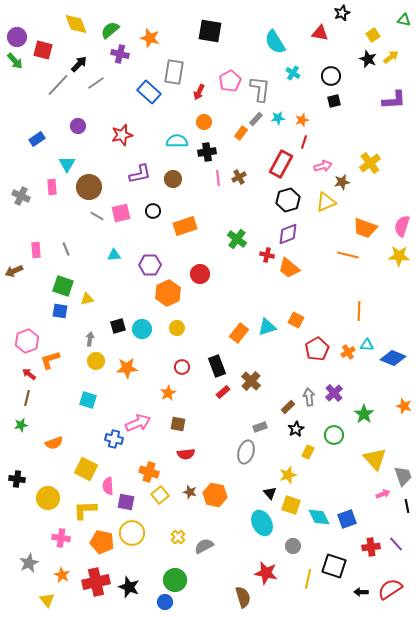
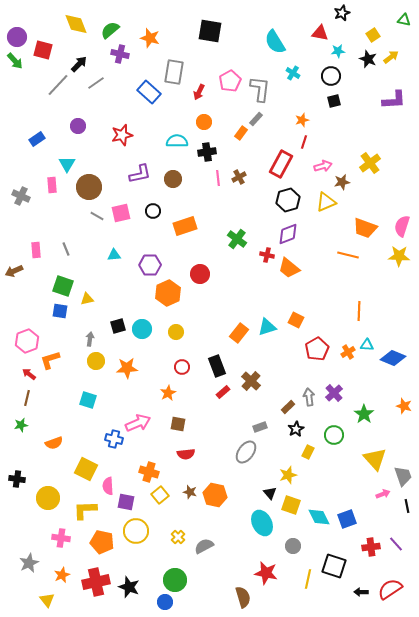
cyan star at (278, 118): moved 60 px right, 67 px up
pink rectangle at (52, 187): moved 2 px up
yellow circle at (177, 328): moved 1 px left, 4 px down
gray ellipse at (246, 452): rotated 20 degrees clockwise
yellow circle at (132, 533): moved 4 px right, 2 px up
orange star at (62, 575): rotated 21 degrees clockwise
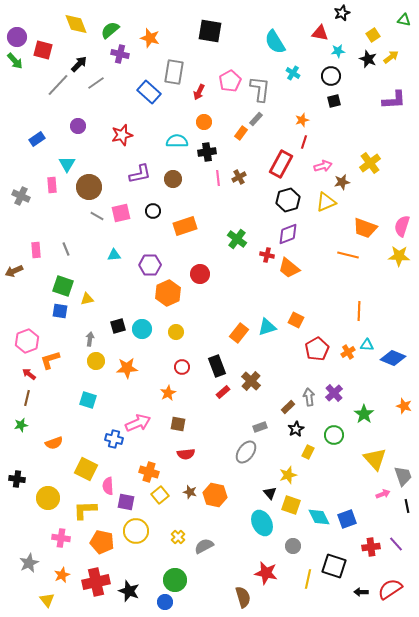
black star at (129, 587): moved 4 px down
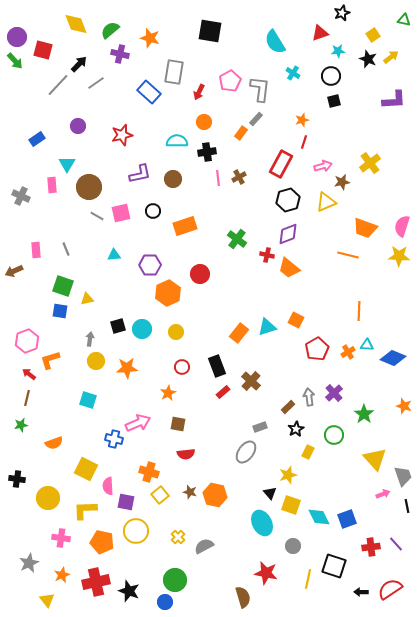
red triangle at (320, 33): rotated 30 degrees counterclockwise
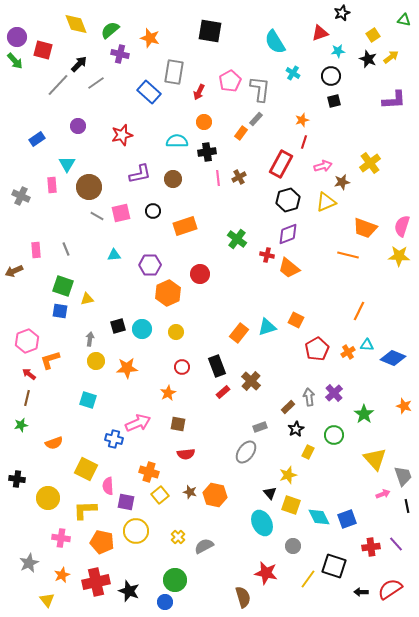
orange line at (359, 311): rotated 24 degrees clockwise
yellow line at (308, 579): rotated 24 degrees clockwise
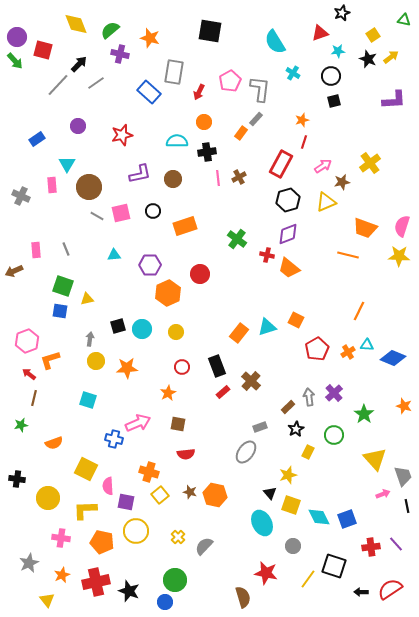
pink arrow at (323, 166): rotated 18 degrees counterclockwise
brown line at (27, 398): moved 7 px right
gray semicircle at (204, 546): rotated 18 degrees counterclockwise
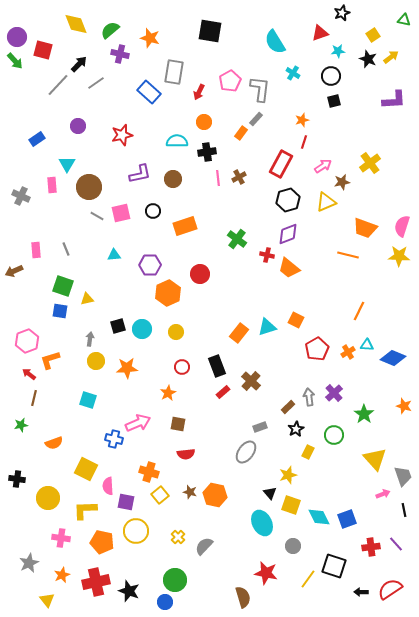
black line at (407, 506): moved 3 px left, 4 px down
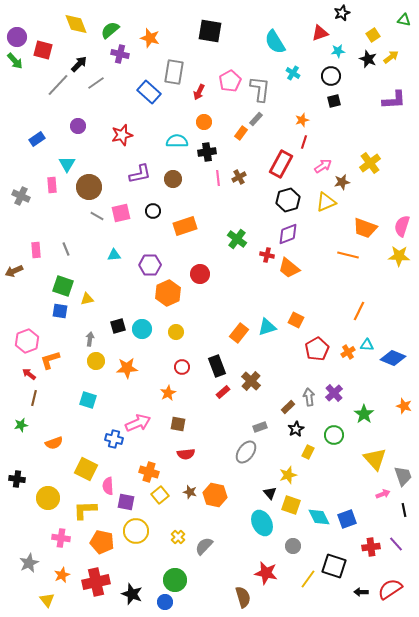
black star at (129, 591): moved 3 px right, 3 px down
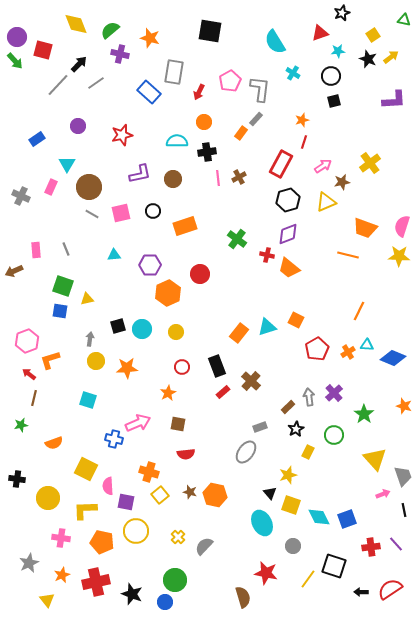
pink rectangle at (52, 185): moved 1 px left, 2 px down; rotated 28 degrees clockwise
gray line at (97, 216): moved 5 px left, 2 px up
